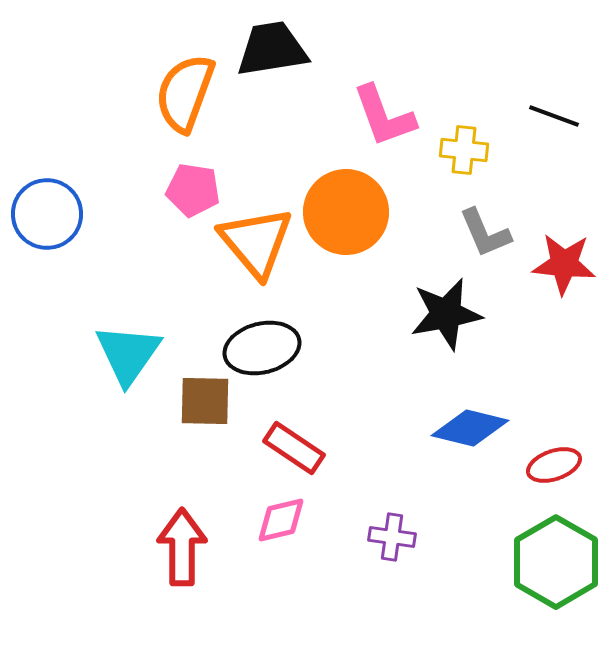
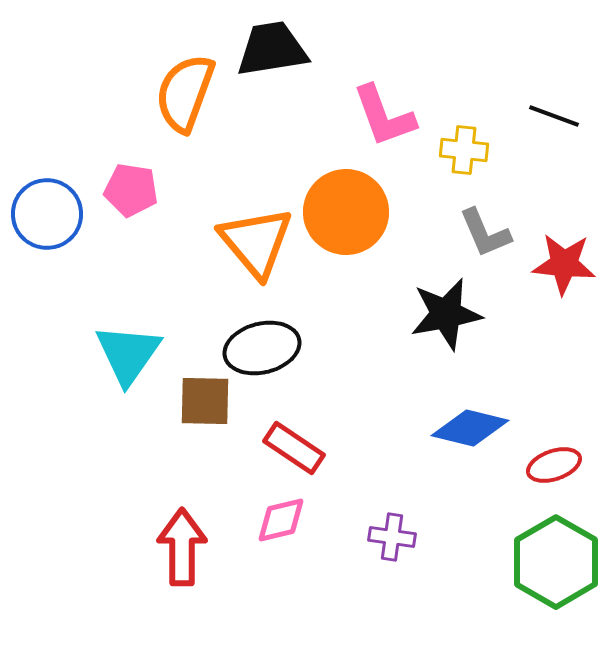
pink pentagon: moved 62 px left
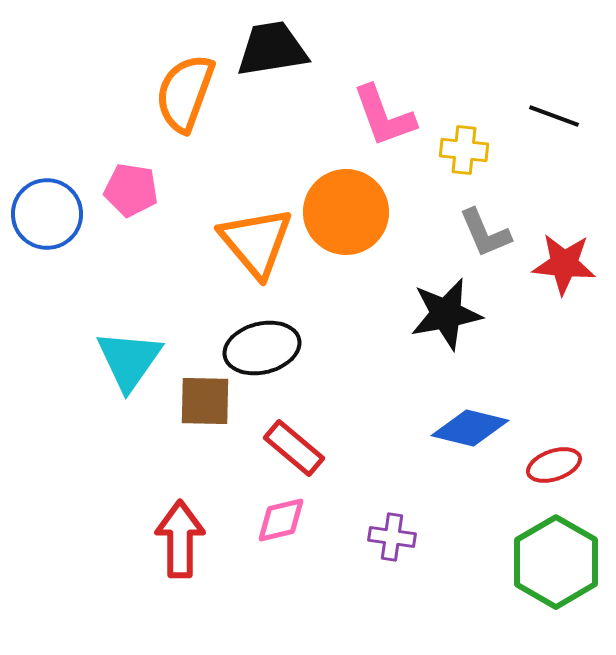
cyan triangle: moved 1 px right, 6 px down
red rectangle: rotated 6 degrees clockwise
red arrow: moved 2 px left, 8 px up
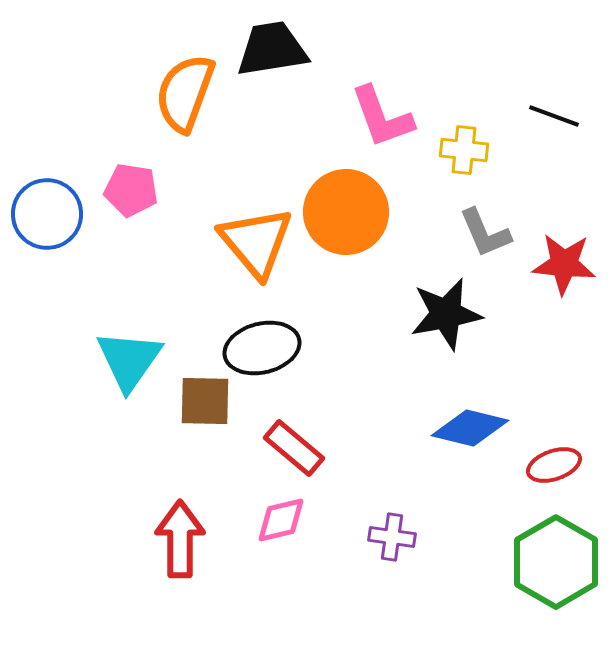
pink L-shape: moved 2 px left, 1 px down
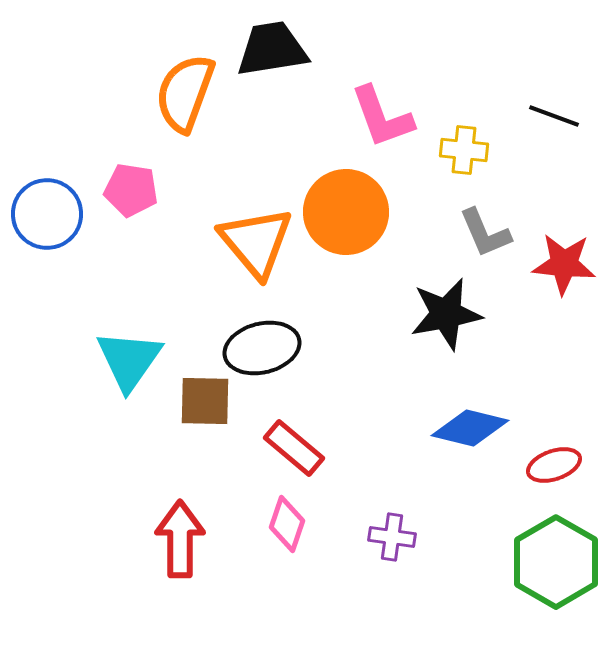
pink diamond: moved 6 px right, 4 px down; rotated 58 degrees counterclockwise
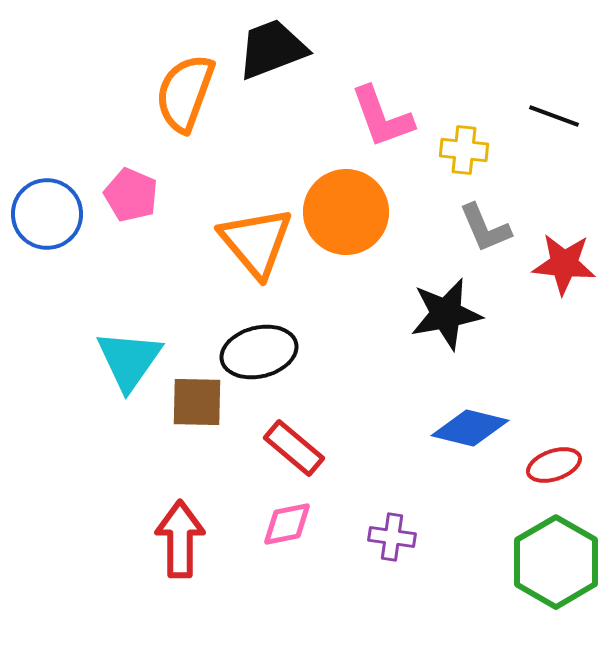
black trapezoid: rotated 12 degrees counterclockwise
pink pentagon: moved 5 px down; rotated 14 degrees clockwise
gray L-shape: moved 5 px up
black ellipse: moved 3 px left, 4 px down
brown square: moved 8 px left, 1 px down
pink diamond: rotated 60 degrees clockwise
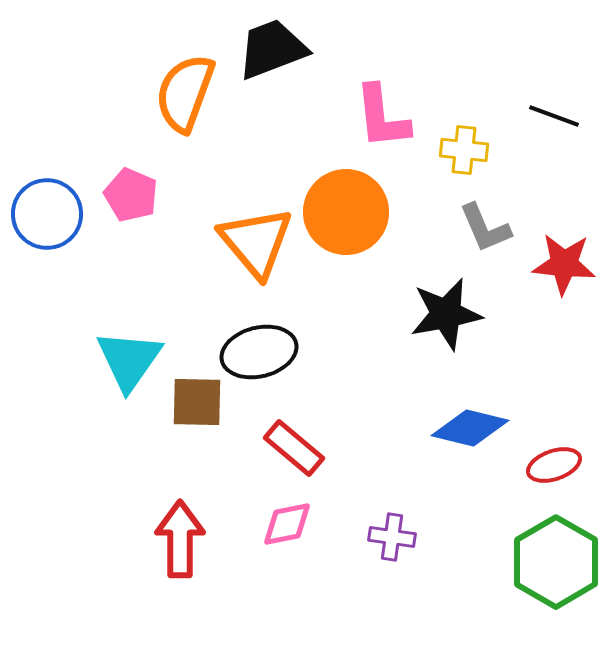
pink L-shape: rotated 14 degrees clockwise
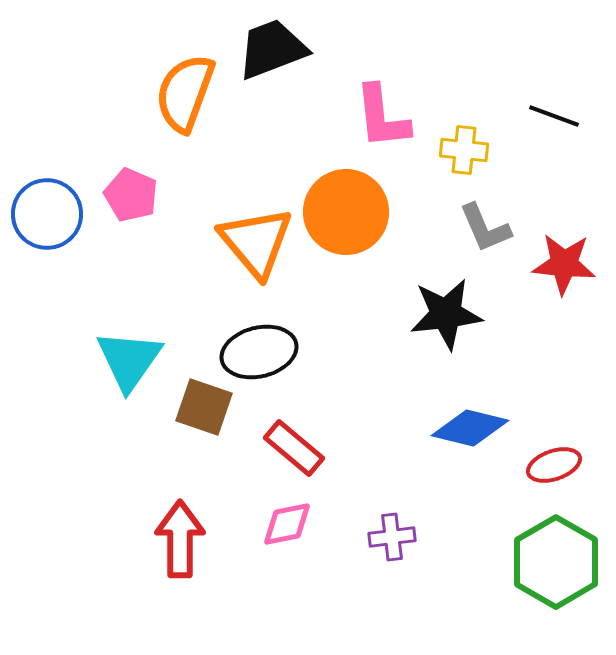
black star: rotated 4 degrees clockwise
brown square: moved 7 px right, 5 px down; rotated 18 degrees clockwise
purple cross: rotated 15 degrees counterclockwise
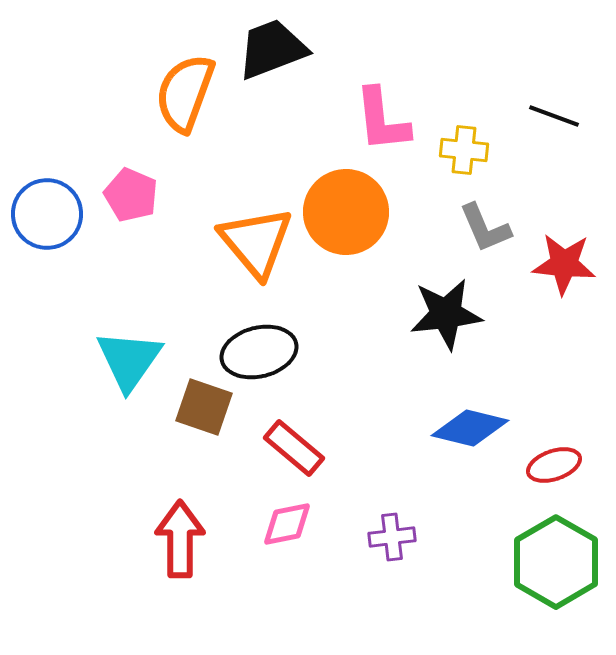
pink L-shape: moved 3 px down
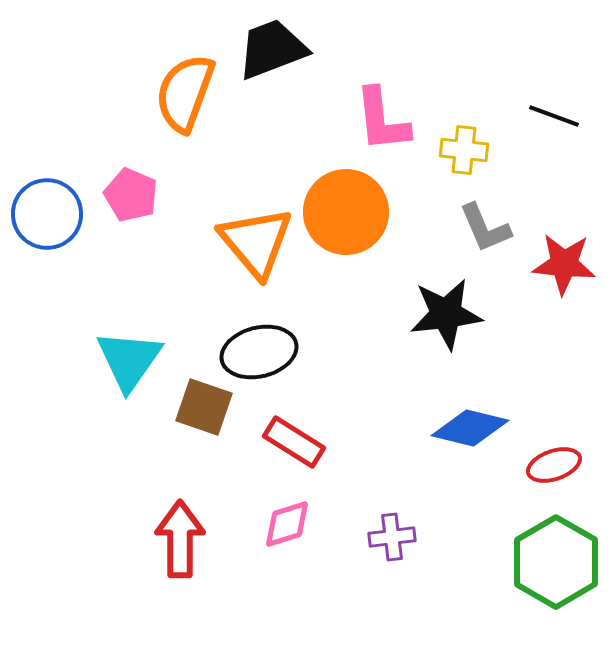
red rectangle: moved 6 px up; rotated 8 degrees counterclockwise
pink diamond: rotated 6 degrees counterclockwise
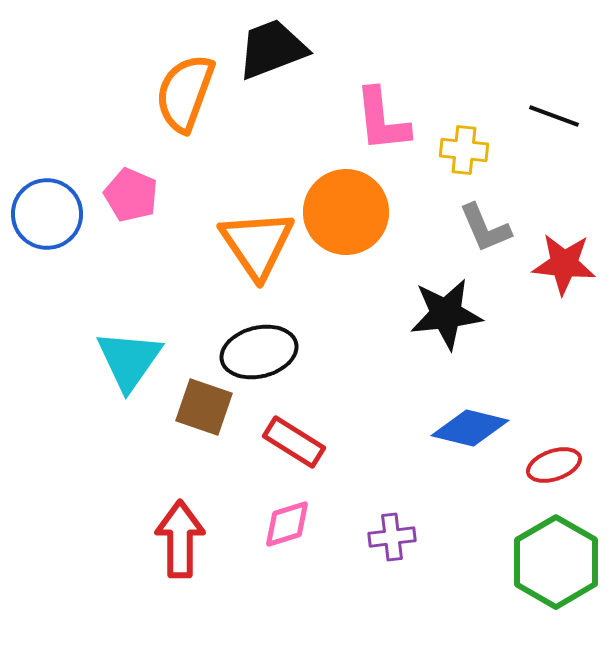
orange triangle: moved 1 px right, 2 px down; rotated 6 degrees clockwise
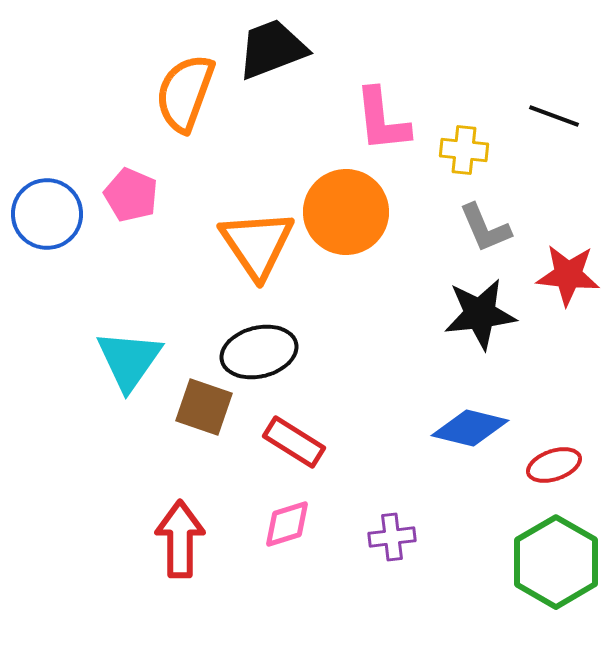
red star: moved 4 px right, 11 px down
black star: moved 34 px right
